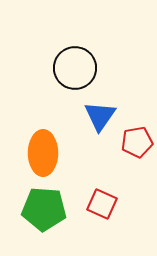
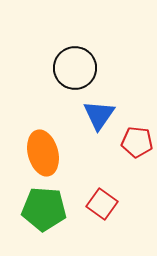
blue triangle: moved 1 px left, 1 px up
red pentagon: rotated 16 degrees clockwise
orange ellipse: rotated 15 degrees counterclockwise
red square: rotated 12 degrees clockwise
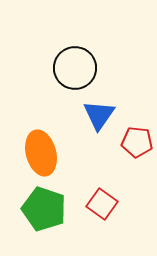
orange ellipse: moved 2 px left
green pentagon: rotated 15 degrees clockwise
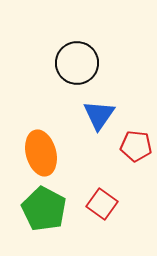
black circle: moved 2 px right, 5 px up
red pentagon: moved 1 px left, 4 px down
green pentagon: rotated 9 degrees clockwise
